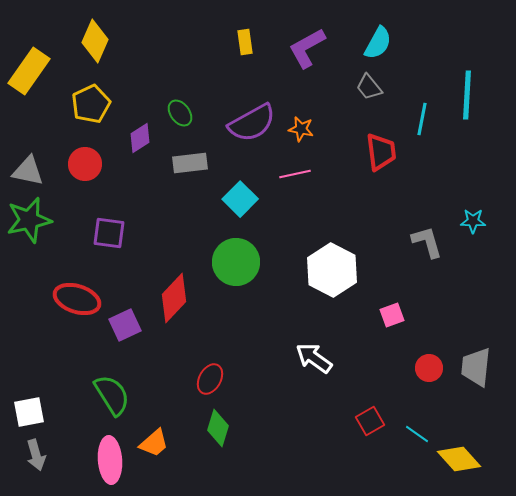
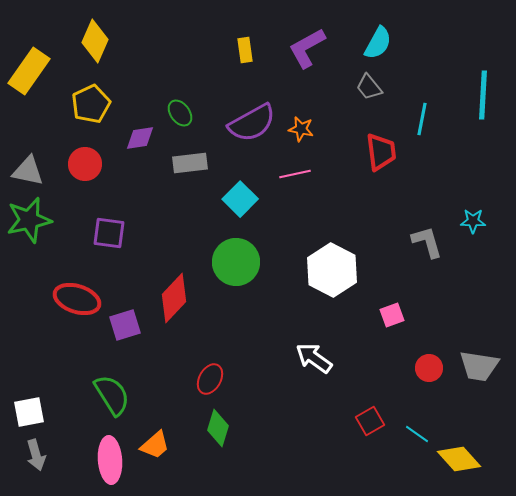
yellow rectangle at (245, 42): moved 8 px down
cyan line at (467, 95): moved 16 px right
purple diamond at (140, 138): rotated 24 degrees clockwise
purple square at (125, 325): rotated 8 degrees clockwise
gray trapezoid at (476, 367): moved 3 px right, 1 px up; rotated 87 degrees counterclockwise
orange trapezoid at (154, 443): moved 1 px right, 2 px down
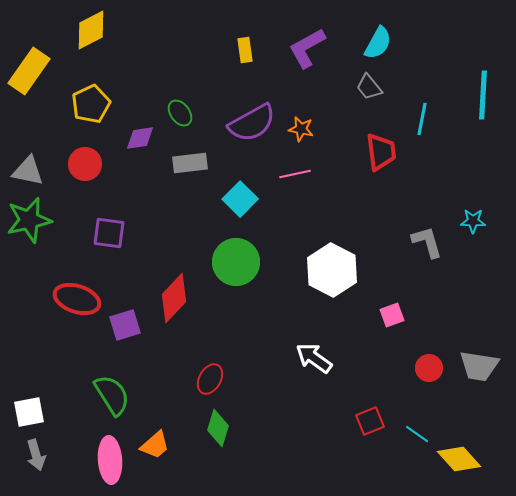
yellow diamond at (95, 41): moved 4 px left, 11 px up; rotated 39 degrees clockwise
red square at (370, 421): rotated 8 degrees clockwise
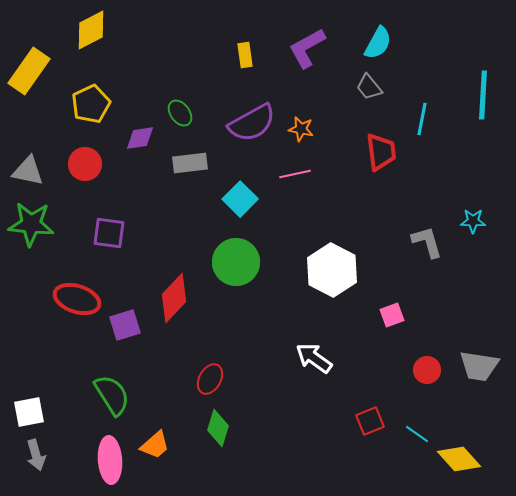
yellow rectangle at (245, 50): moved 5 px down
green star at (29, 220): moved 2 px right, 4 px down; rotated 18 degrees clockwise
red circle at (429, 368): moved 2 px left, 2 px down
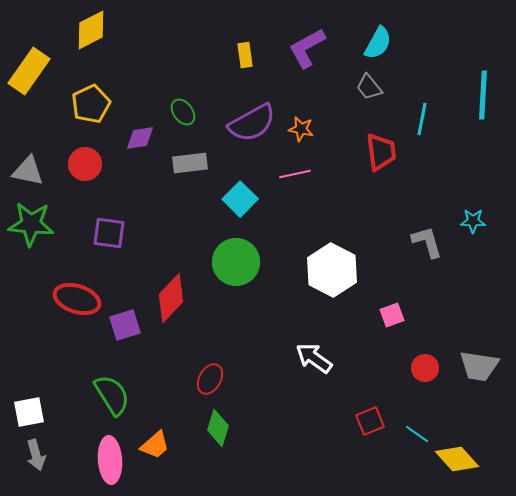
green ellipse at (180, 113): moved 3 px right, 1 px up
red diamond at (174, 298): moved 3 px left
red circle at (427, 370): moved 2 px left, 2 px up
yellow diamond at (459, 459): moved 2 px left
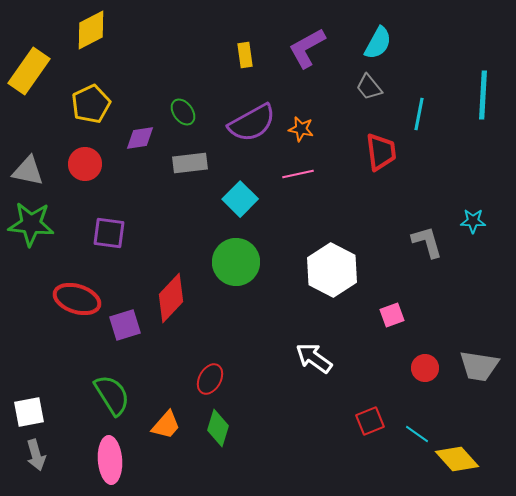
cyan line at (422, 119): moved 3 px left, 5 px up
pink line at (295, 174): moved 3 px right
orange trapezoid at (155, 445): moved 11 px right, 20 px up; rotated 8 degrees counterclockwise
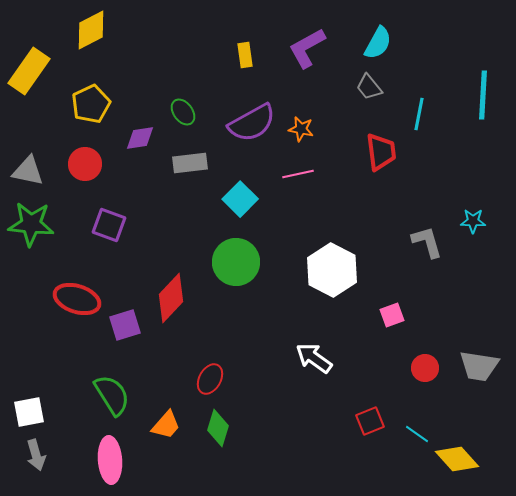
purple square at (109, 233): moved 8 px up; rotated 12 degrees clockwise
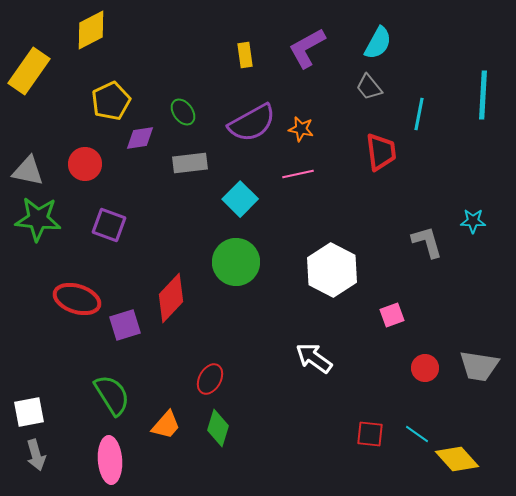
yellow pentagon at (91, 104): moved 20 px right, 3 px up
green star at (31, 224): moved 7 px right, 5 px up
red square at (370, 421): moved 13 px down; rotated 28 degrees clockwise
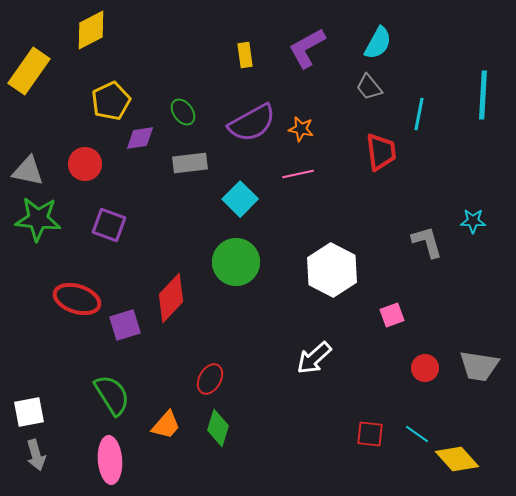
white arrow at (314, 358): rotated 78 degrees counterclockwise
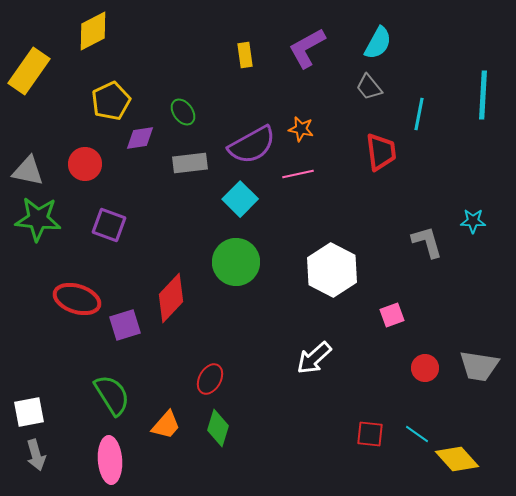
yellow diamond at (91, 30): moved 2 px right, 1 px down
purple semicircle at (252, 123): moved 22 px down
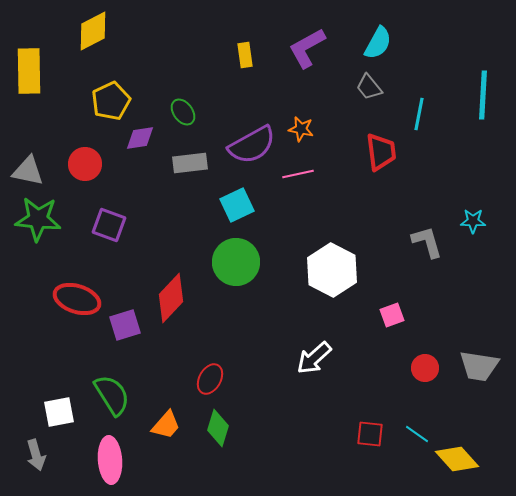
yellow rectangle at (29, 71): rotated 36 degrees counterclockwise
cyan square at (240, 199): moved 3 px left, 6 px down; rotated 20 degrees clockwise
white square at (29, 412): moved 30 px right
